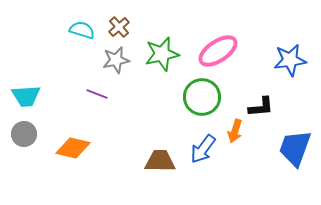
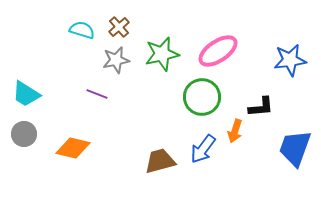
cyan trapezoid: moved 2 px up; rotated 36 degrees clockwise
brown trapezoid: rotated 16 degrees counterclockwise
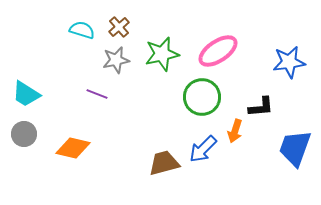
blue star: moved 1 px left, 2 px down
blue arrow: rotated 8 degrees clockwise
brown trapezoid: moved 4 px right, 2 px down
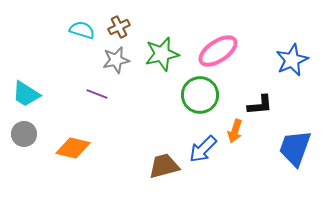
brown cross: rotated 15 degrees clockwise
blue star: moved 3 px right, 2 px up; rotated 16 degrees counterclockwise
green circle: moved 2 px left, 2 px up
black L-shape: moved 1 px left, 2 px up
brown trapezoid: moved 3 px down
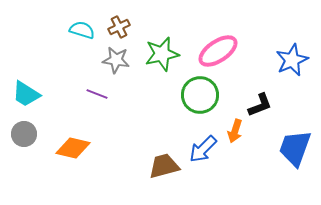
gray star: rotated 20 degrees clockwise
black L-shape: rotated 16 degrees counterclockwise
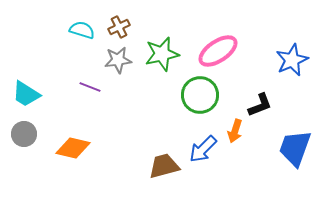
gray star: moved 2 px right; rotated 16 degrees counterclockwise
purple line: moved 7 px left, 7 px up
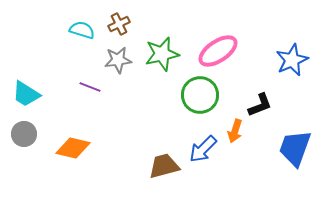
brown cross: moved 3 px up
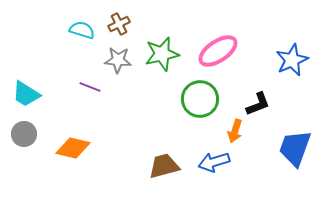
gray star: rotated 12 degrees clockwise
green circle: moved 4 px down
black L-shape: moved 2 px left, 1 px up
blue arrow: moved 11 px right, 13 px down; rotated 28 degrees clockwise
